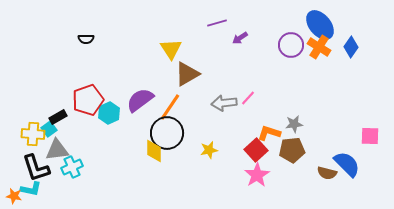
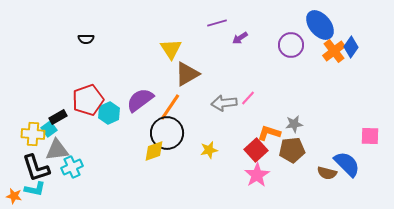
orange cross: moved 15 px right, 4 px down; rotated 20 degrees clockwise
yellow diamond: rotated 70 degrees clockwise
cyan L-shape: moved 4 px right
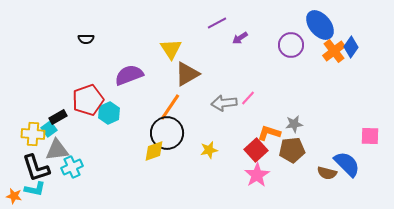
purple line: rotated 12 degrees counterclockwise
purple semicircle: moved 11 px left, 25 px up; rotated 16 degrees clockwise
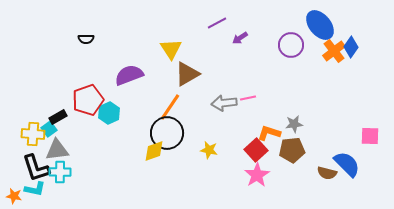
pink line: rotated 35 degrees clockwise
yellow star: rotated 24 degrees clockwise
cyan cross: moved 12 px left, 5 px down; rotated 25 degrees clockwise
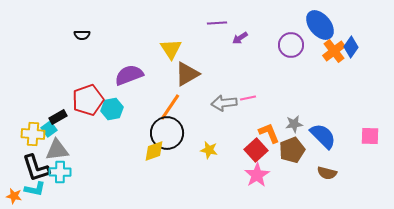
purple line: rotated 24 degrees clockwise
black semicircle: moved 4 px left, 4 px up
cyan hexagon: moved 3 px right, 4 px up; rotated 15 degrees clockwise
orange L-shape: rotated 50 degrees clockwise
brown pentagon: rotated 15 degrees counterclockwise
blue semicircle: moved 24 px left, 28 px up
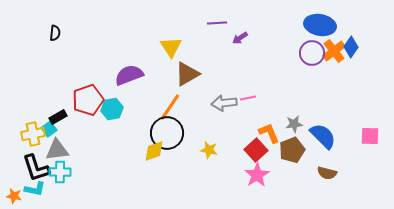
blue ellipse: rotated 40 degrees counterclockwise
black semicircle: moved 27 px left, 2 px up; rotated 84 degrees counterclockwise
purple circle: moved 21 px right, 8 px down
yellow triangle: moved 2 px up
yellow cross: rotated 15 degrees counterclockwise
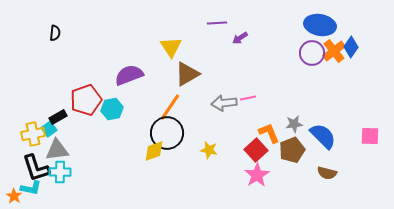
red pentagon: moved 2 px left
cyan L-shape: moved 4 px left, 1 px up
orange star: rotated 21 degrees clockwise
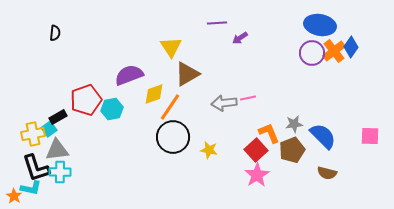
black circle: moved 6 px right, 4 px down
yellow diamond: moved 57 px up
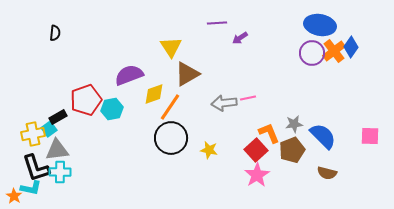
black circle: moved 2 px left, 1 px down
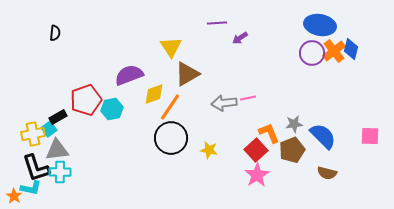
blue diamond: moved 2 px down; rotated 20 degrees counterclockwise
